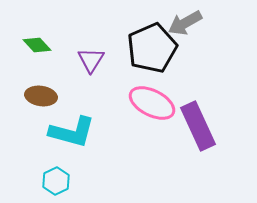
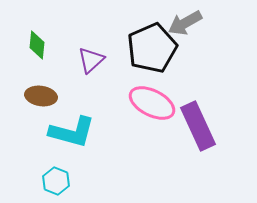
green diamond: rotated 48 degrees clockwise
purple triangle: rotated 16 degrees clockwise
cyan hexagon: rotated 12 degrees counterclockwise
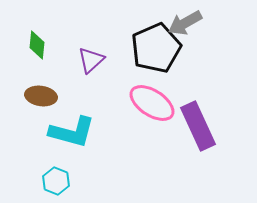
black pentagon: moved 4 px right
pink ellipse: rotated 6 degrees clockwise
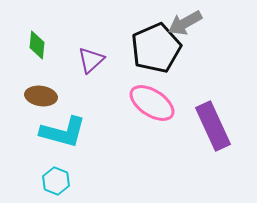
purple rectangle: moved 15 px right
cyan L-shape: moved 9 px left
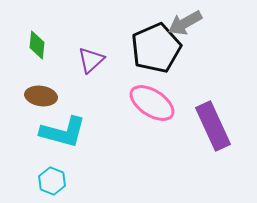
cyan hexagon: moved 4 px left
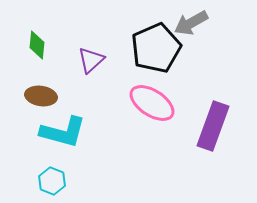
gray arrow: moved 6 px right
purple rectangle: rotated 45 degrees clockwise
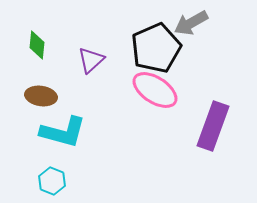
pink ellipse: moved 3 px right, 13 px up
